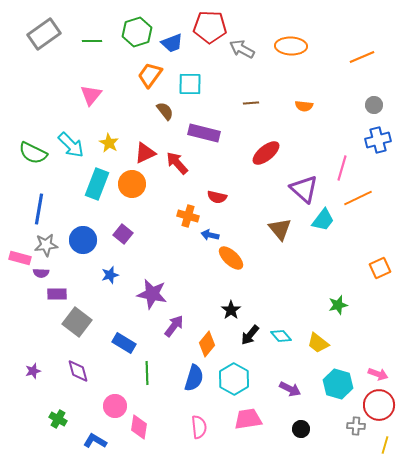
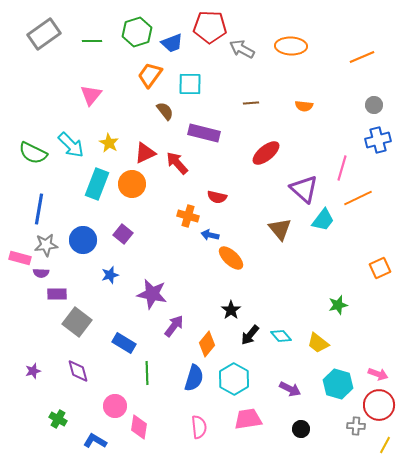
yellow line at (385, 445): rotated 12 degrees clockwise
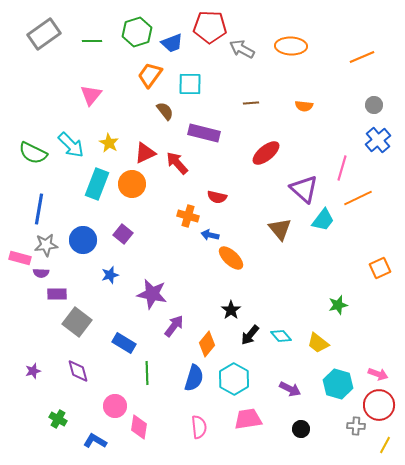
blue cross at (378, 140): rotated 25 degrees counterclockwise
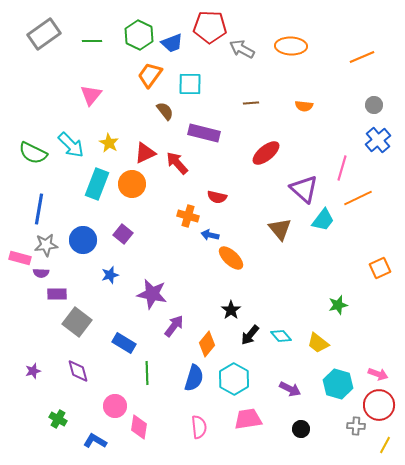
green hexagon at (137, 32): moved 2 px right, 3 px down; rotated 16 degrees counterclockwise
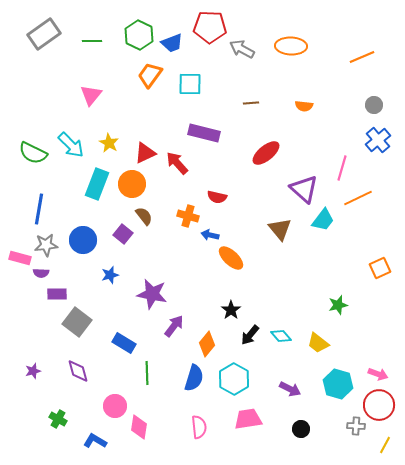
brown semicircle at (165, 111): moved 21 px left, 105 px down
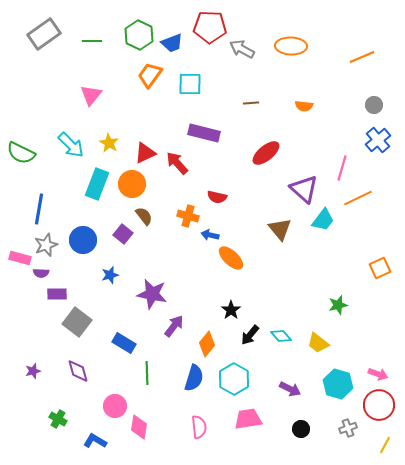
green semicircle at (33, 153): moved 12 px left
gray star at (46, 245): rotated 15 degrees counterclockwise
gray cross at (356, 426): moved 8 px left, 2 px down; rotated 24 degrees counterclockwise
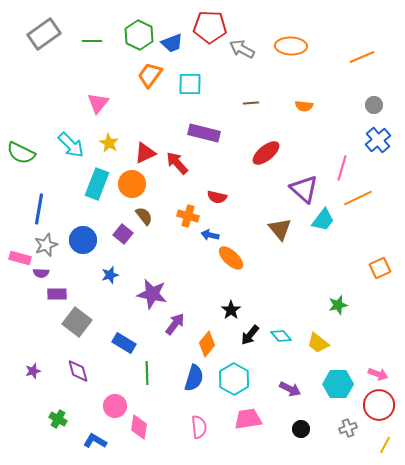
pink triangle at (91, 95): moved 7 px right, 8 px down
purple arrow at (174, 326): moved 1 px right, 2 px up
cyan hexagon at (338, 384): rotated 16 degrees counterclockwise
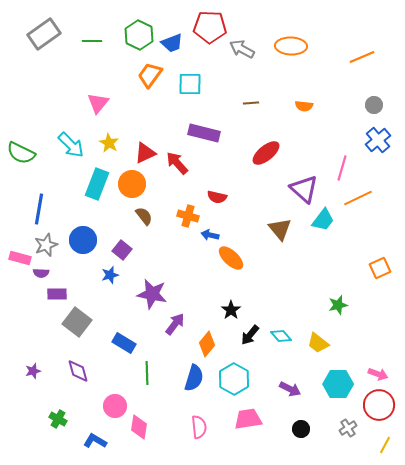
purple square at (123, 234): moved 1 px left, 16 px down
gray cross at (348, 428): rotated 12 degrees counterclockwise
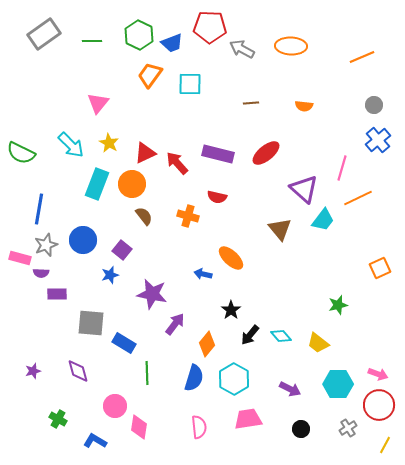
purple rectangle at (204, 133): moved 14 px right, 21 px down
blue arrow at (210, 235): moved 7 px left, 39 px down
gray square at (77, 322): moved 14 px right, 1 px down; rotated 32 degrees counterclockwise
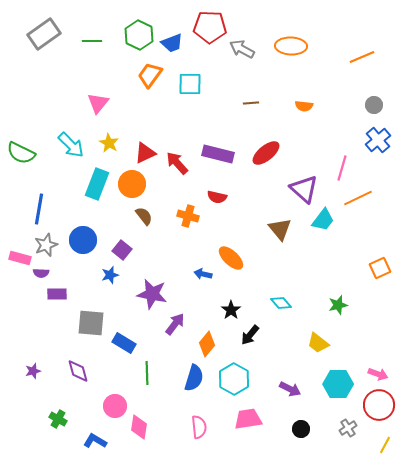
cyan diamond at (281, 336): moved 33 px up
